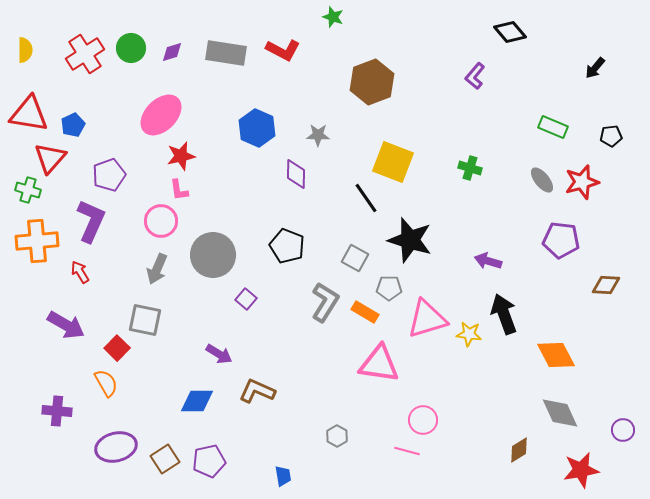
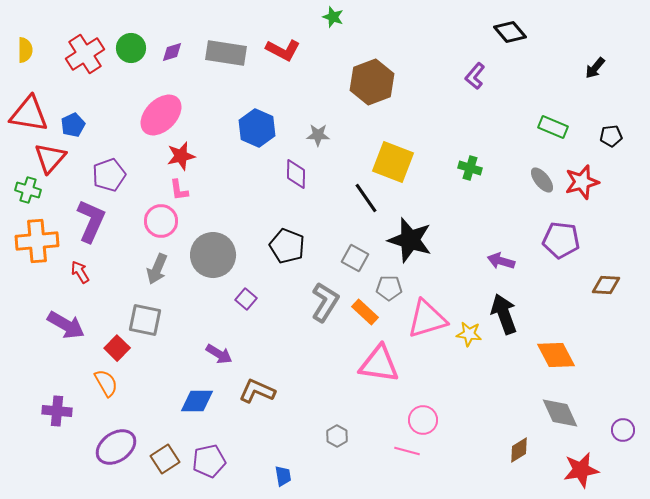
purple arrow at (488, 261): moved 13 px right
orange rectangle at (365, 312): rotated 12 degrees clockwise
purple ellipse at (116, 447): rotated 21 degrees counterclockwise
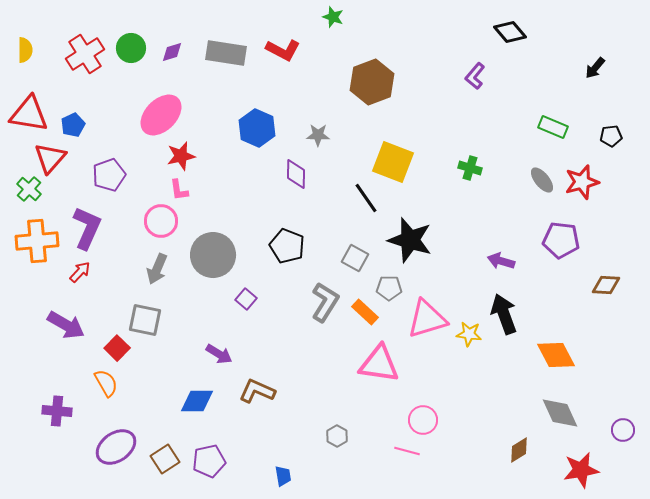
green cross at (28, 190): moved 1 px right, 1 px up; rotated 25 degrees clockwise
purple L-shape at (91, 221): moved 4 px left, 7 px down
red arrow at (80, 272): rotated 75 degrees clockwise
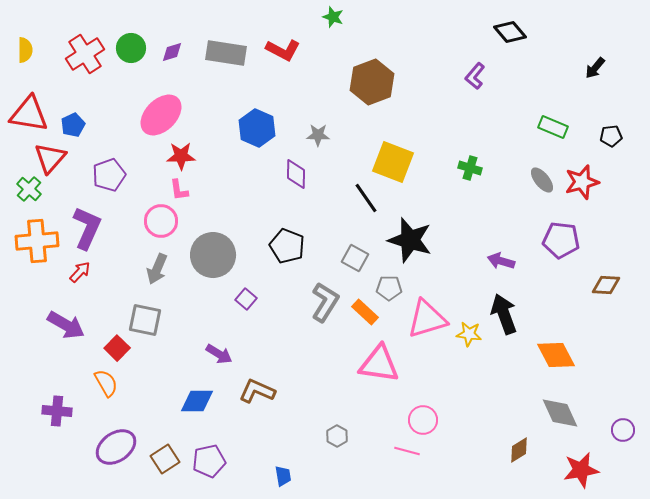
red star at (181, 156): rotated 12 degrees clockwise
